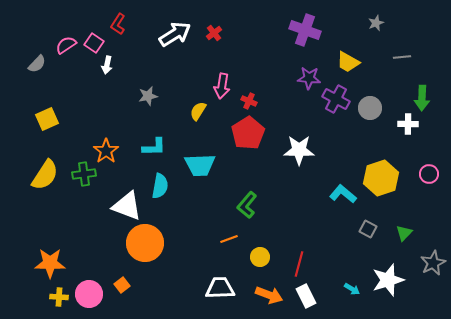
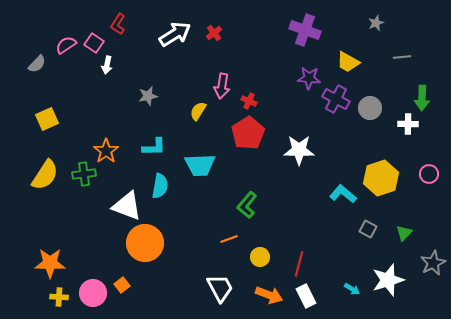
white trapezoid at (220, 288): rotated 64 degrees clockwise
pink circle at (89, 294): moved 4 px right, 1 px up
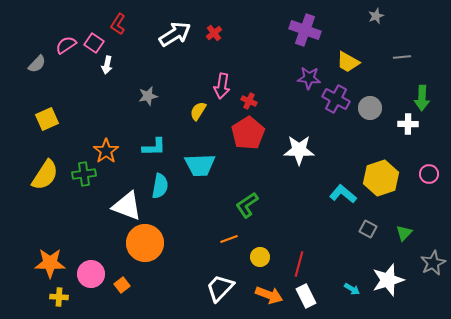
gray star at (376, 23): moved 7 px up
green L-shape at (247, 205): rotated 16 degrees clockwise
white trapezoid at (220, 288): rotated 108 degrees counterclockwise
pink circle at (93, 293): moved 2 px left, 19 px up
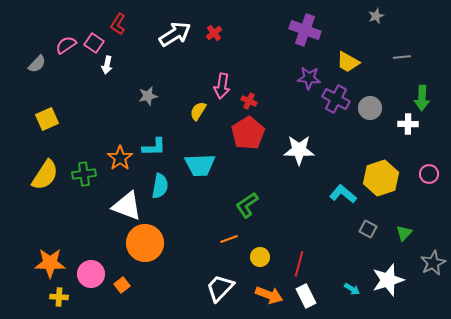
orange star at (106, 151): moved 14 px right, 7 px down
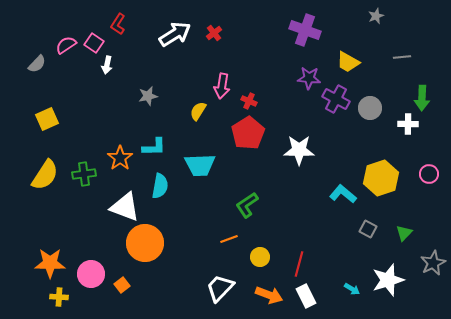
white triangle at (127, 206): moved 2 px left, 1 px down
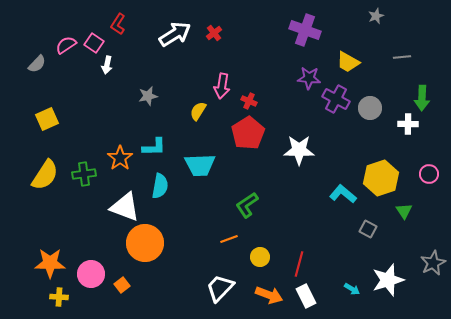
green triangle at (404, 233): moved 22 px up; rotated 18 degrees counterclockwise
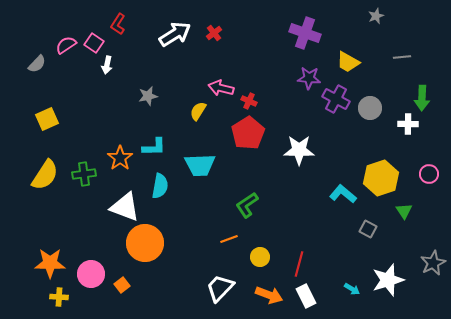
purple cross at (305, 30): moved 3 px down
pink arrow at (222, 86): moved 1 px left, 2 px down; rotated 95 degrees clockwise
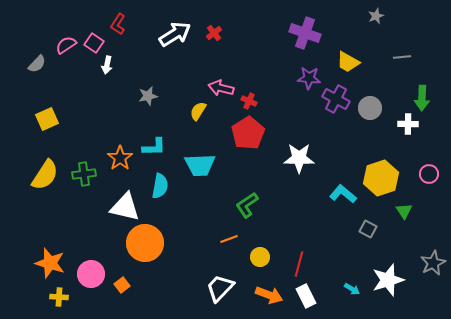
white star at (299, 150): moved 8 px down
white triangle at (125, 207): rotated 8 degrees counterclockwise
orange star at (50, 263): rotated 16 degrees clockwise
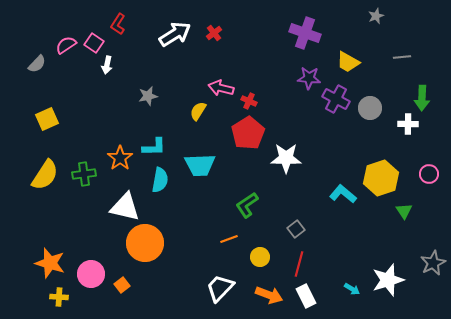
white star at (299, 158): moved 13 px left
cyan semicircle at (160, 186): moved 6 px up
gray square at (368, 229): moved 72 px left; rotated 24 degrees clockwise
